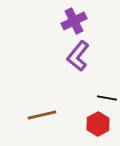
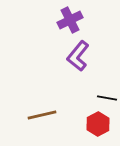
purple cross: moved 4 px left, 1 px up
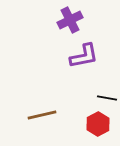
purple L-shape: moved 6 px right; rotated 140 degrees counterclockwise
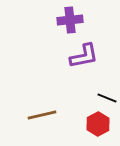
purple cross: rotated 20 degrees clockwise
black line: rotated 12 degrees clockwise
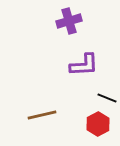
purple cross: moved 1 px left, 1 px down; rotated 10 degrees counterclockwise
purple L-shape: moved 9 px down; rotated 8 degrees clockwise
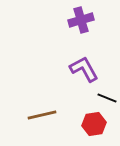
purple cross: moved 12 px right, 1 px up
purple L-shape: moved 4 px down; rotated 116 degrees counterclockwise
red hexagon: moved 4 px left; rotated 20 degrees clockwise
